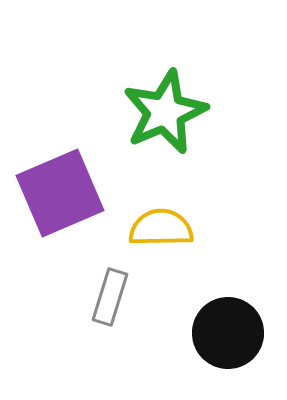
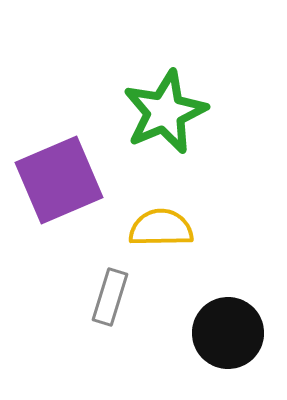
purple square: moved 1 px left, 13 px up
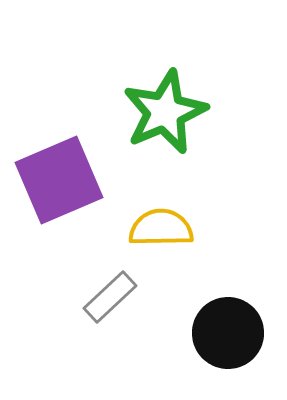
gray rectangle: rotated 30 degrees clockwise
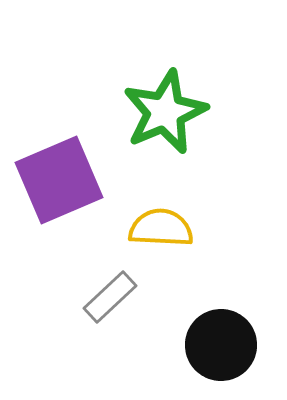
yellow semicircle: rotated 4 degrees clockwise
black circle: moved 7 px left, 12 px down
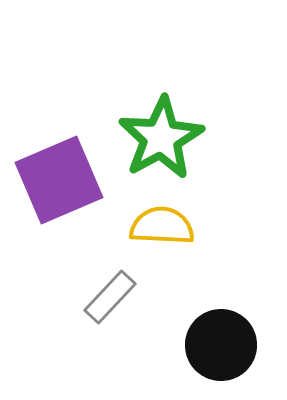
green star: moved 4 px left, 26 px down; rotated 6 degrees counterclockwise
yellow semicircle: moved 1 px right, 2 px up
gray rectangle: rotated 4 degrees counterclockwise
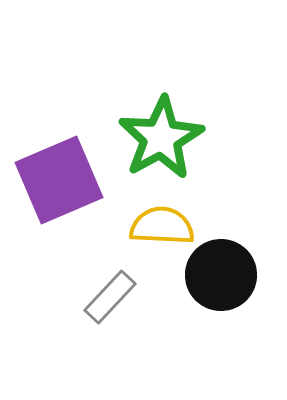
black circle: moved 70 px up
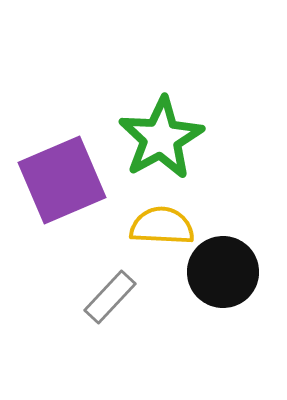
purple square: moved 3 px right
black circle: moved 2 px right, 3 px up
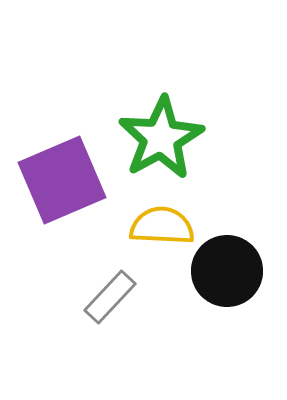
black circle: moved 4 px right, 1 px up
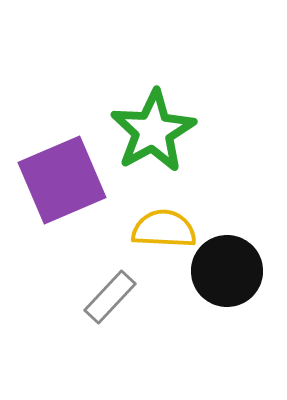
green star: moved 8 px left, 7 px up
yellow semicircle: moved 2 px right, 3 px down
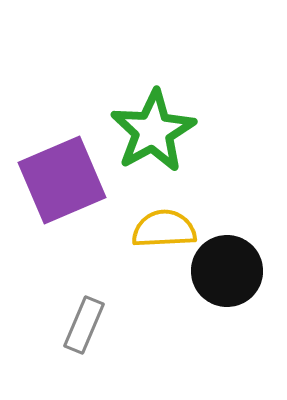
yellow semicircle: rotated 6 degrees counterclockwise
gray rectangle: moved 26 px left, 28 px down; rotated 20 degrees counterclockwise
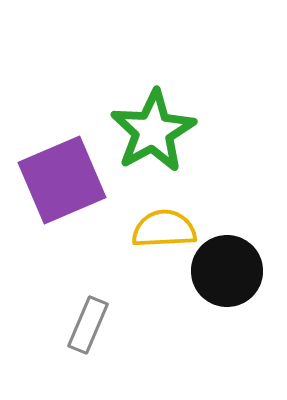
gray rectangle: moved 4 px right
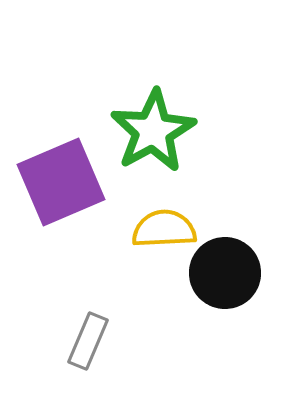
purple square: moved 1 px left, 2 px down
black circle: moved 2 px left, 2 px down
gray rectangle: moved 16 px down
